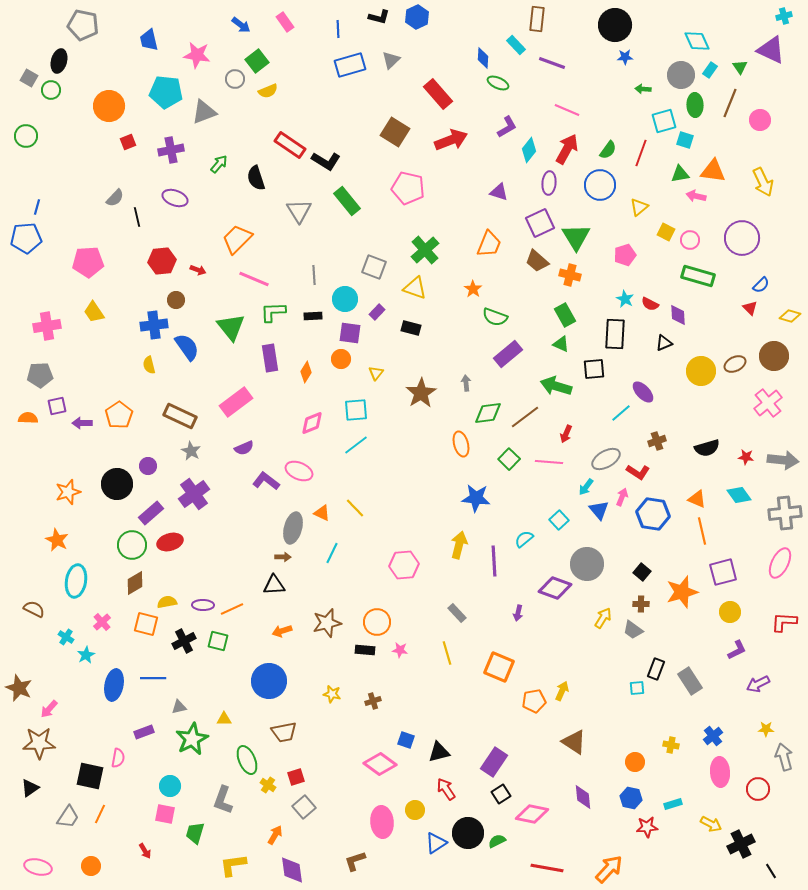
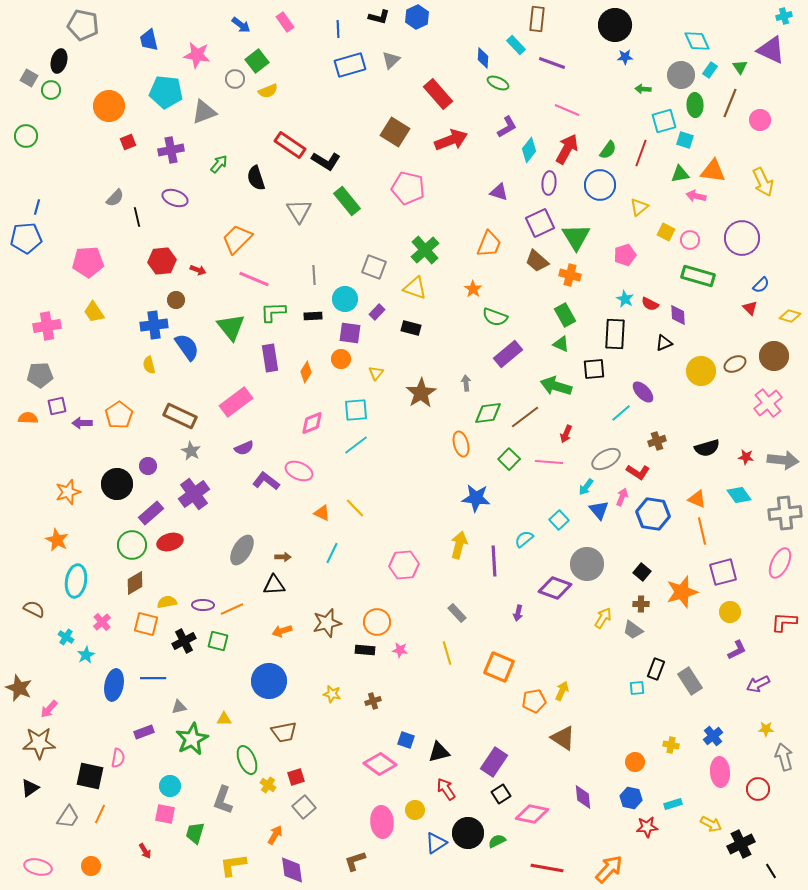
gray ellipse at (293, 528): moved 51 px left, 22 px down; rotated 16 degrees clockwise
brown triangle at (574, 742): moved 11 px left, 4 px up
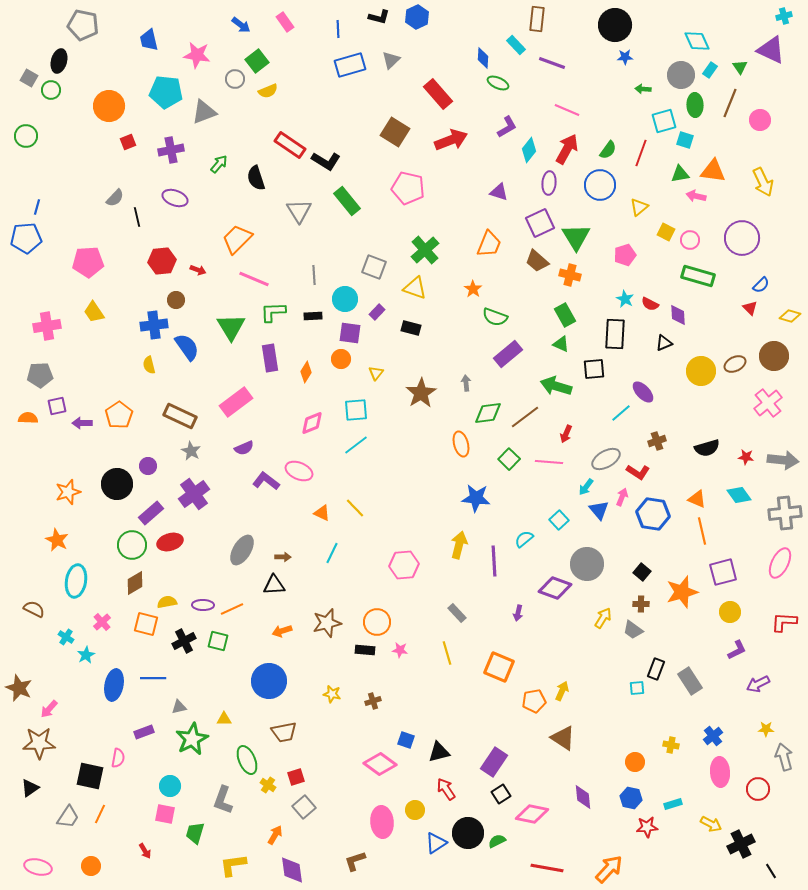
green triangle at (231, 327): rotated 8 degrees clockwise
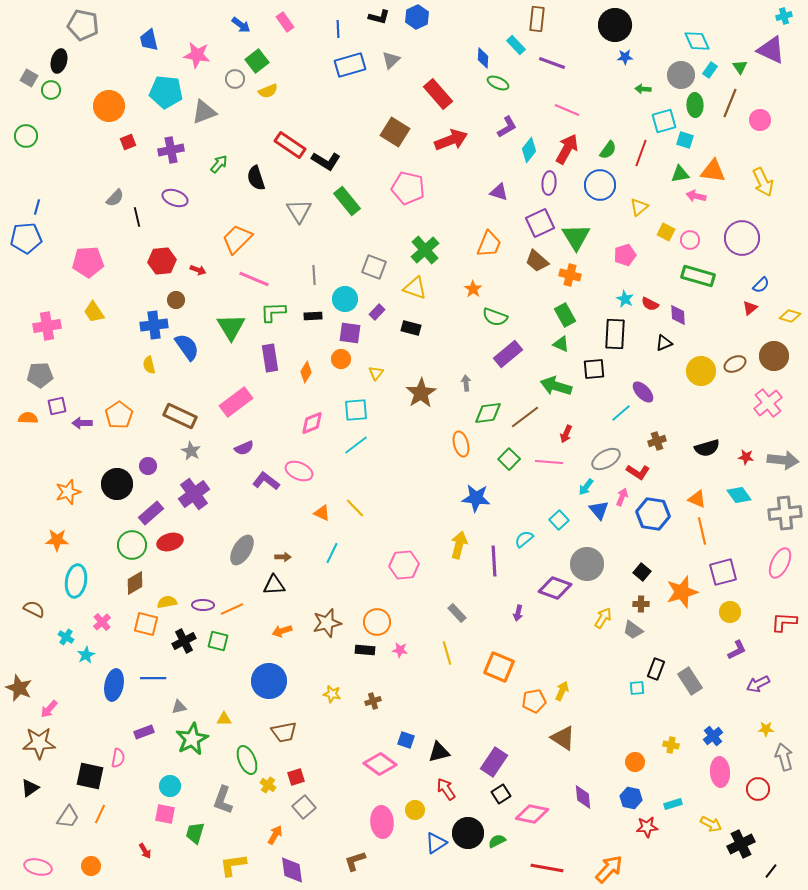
red triangle at (750, 308): rotated 35 degrees clockwise
orange star at (57, 540): rotated 25 degrees counterclockwise
black line at (771, 871): rotated 70 degrees clockwise
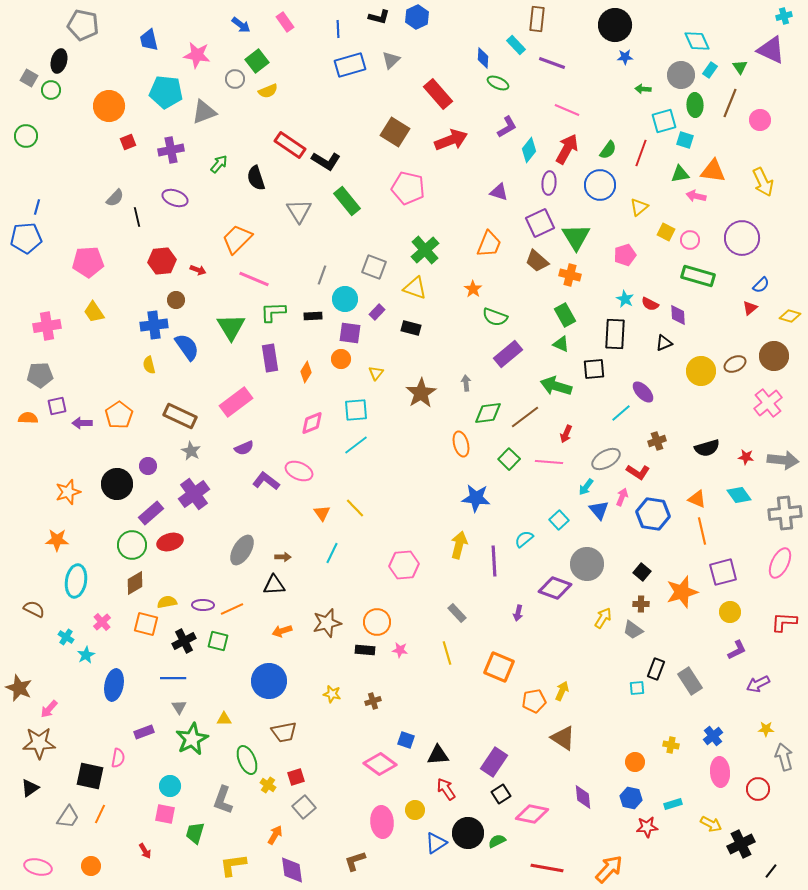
gray line at (314, 275): moved 8 px right; rotated 24 degrees clockwise
orange triangle at (322, 513): rotated 30 degrees clockwise
blue line at (153, 678): moved 20 px right
gray triangle at (179, 707): rotated 49 degrees counterclockwise
black triangle at (439, 752): moved 1 px left, 3 px down; rotated 10 degrees clockwise
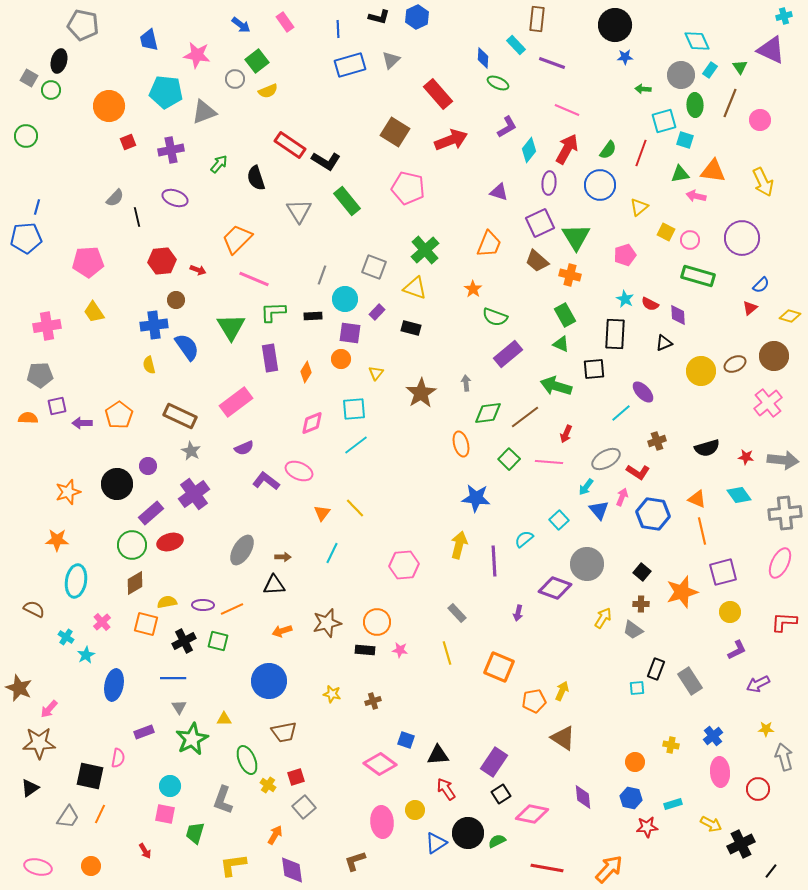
cyan square at (356, 410): moved 2 px left, 1 px up
orange triangle at (322, 513): rotated 12 degrees clockwise
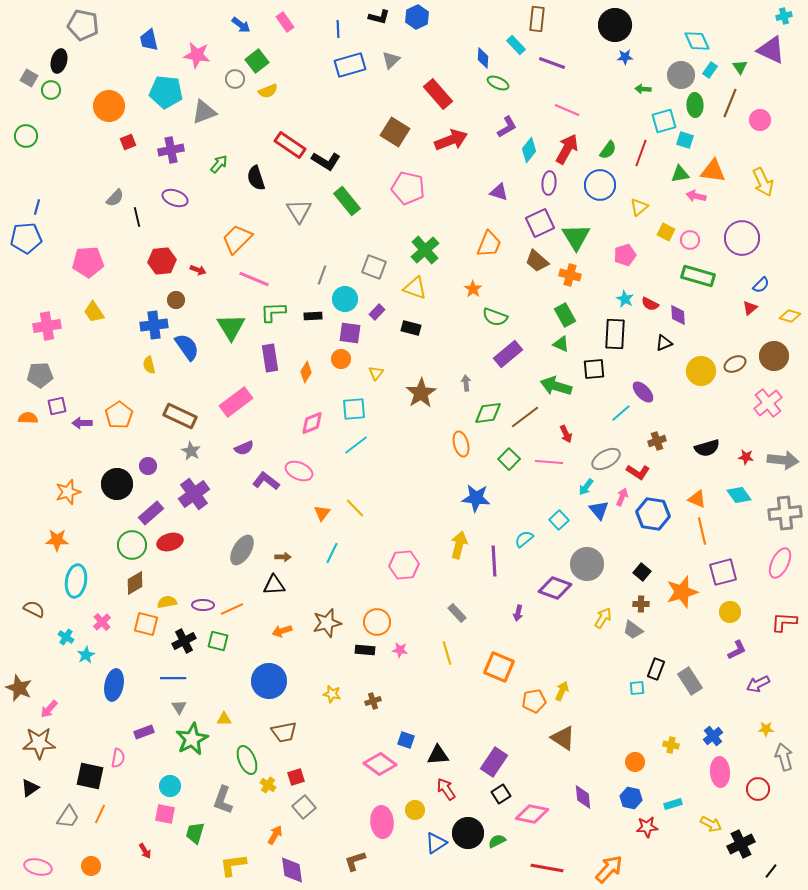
red arrow at (566, 434): rotated 48 degrees counterclockwise
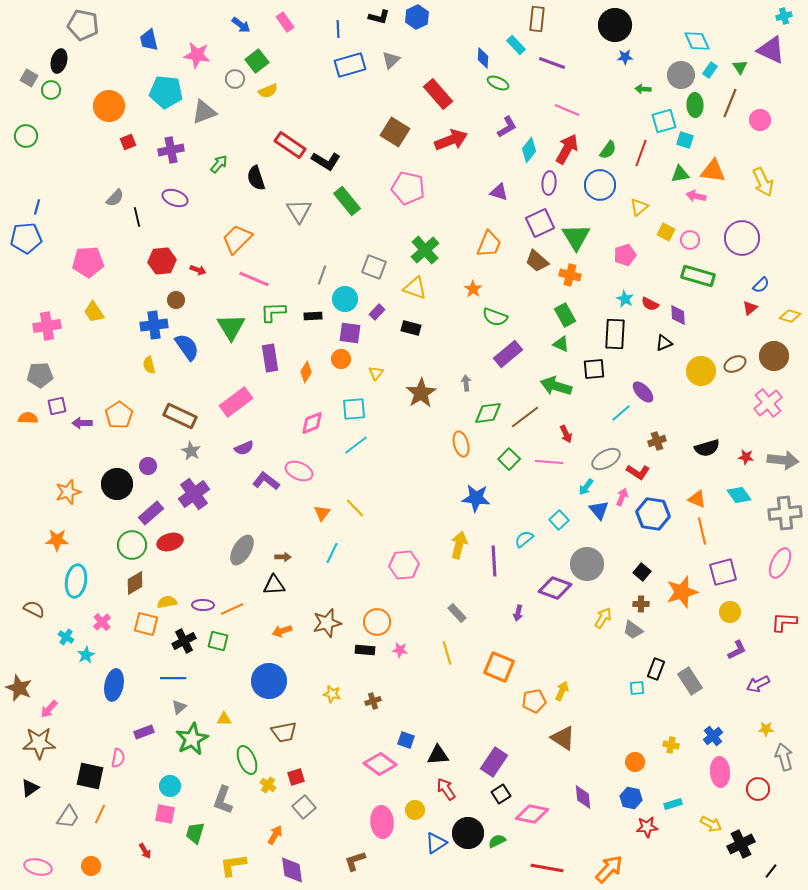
gray triangle at (179, 707): rotated 21 degrees clockwise
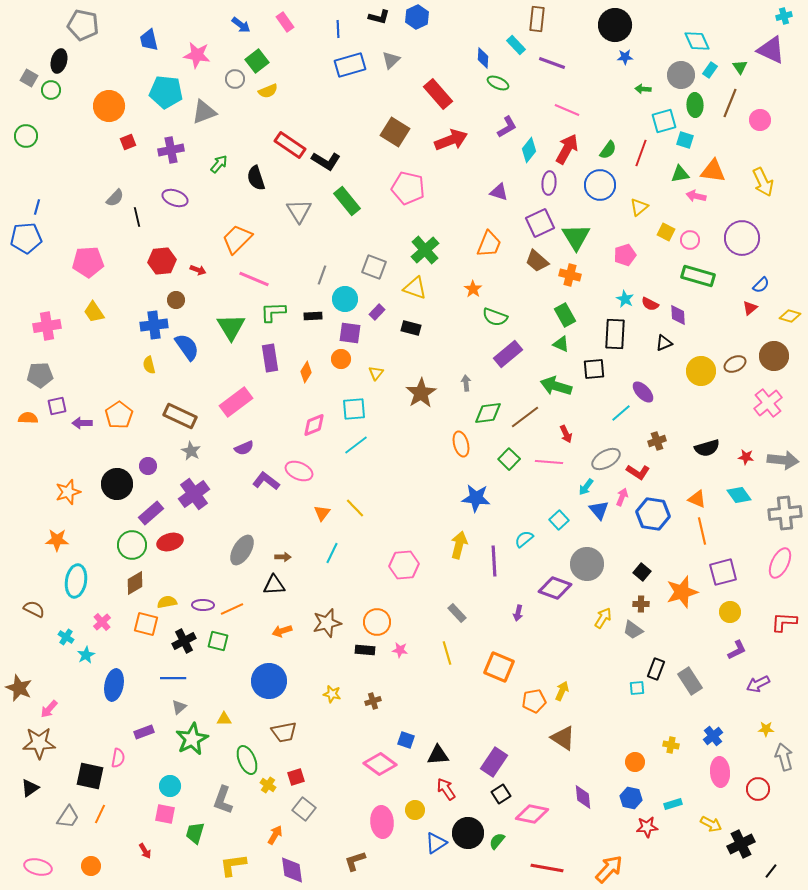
pink diamond at (312, 423): moved 2 px right, 2 px down
gray square at (304, 807): moved 2 px down; rotated 10 degrees counterclockwise
green semicircle at (497, 841): rotated 24 degrees counterclockwise
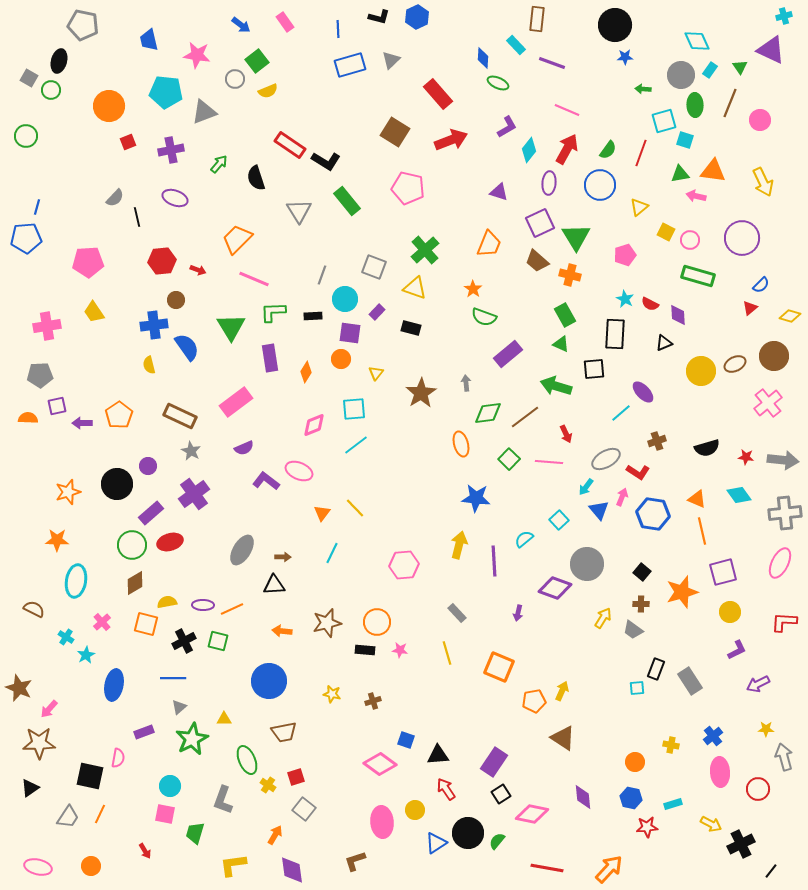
green semicircle at (495, 317): moved 11 px left
orange arrow at (282, 631): rotated 24 degrees clockwise
